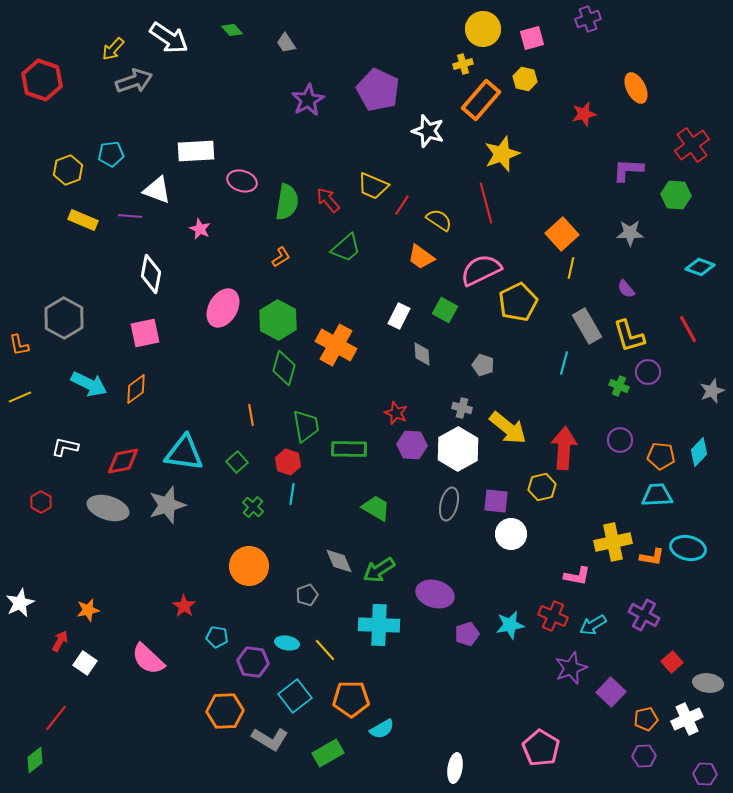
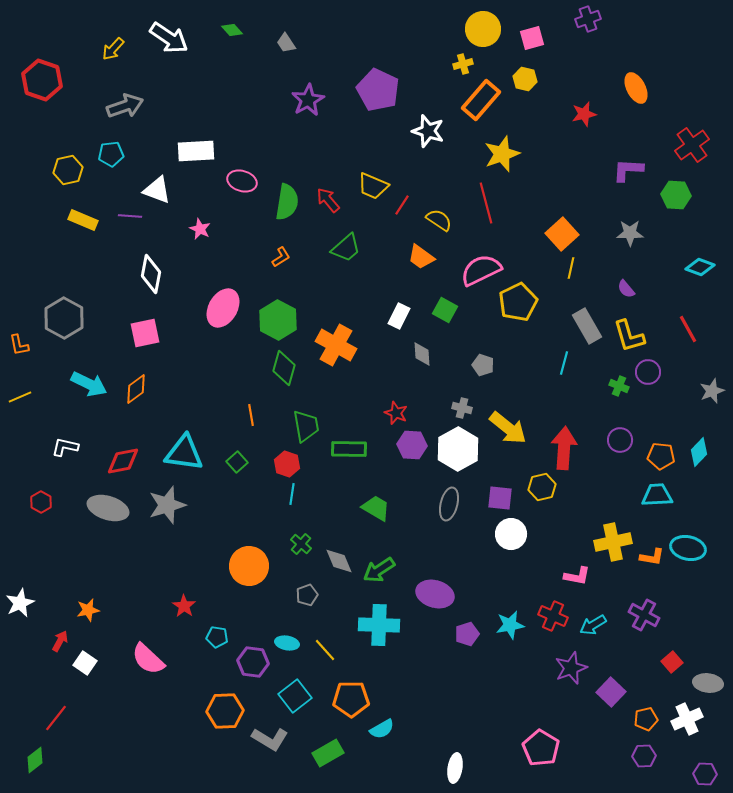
gray arrow at (134, 81): moved 9 px left, 25 px down
yellow hexagon at (68, 170): rotated 8 degrees clockwise
red hexagon at (288, 462): moved 1 px left, 2 px down
purple square at (496, 501): moved 4 px right, 3 px up
green cross at (253, 507): moved 48 px right, 37 px down
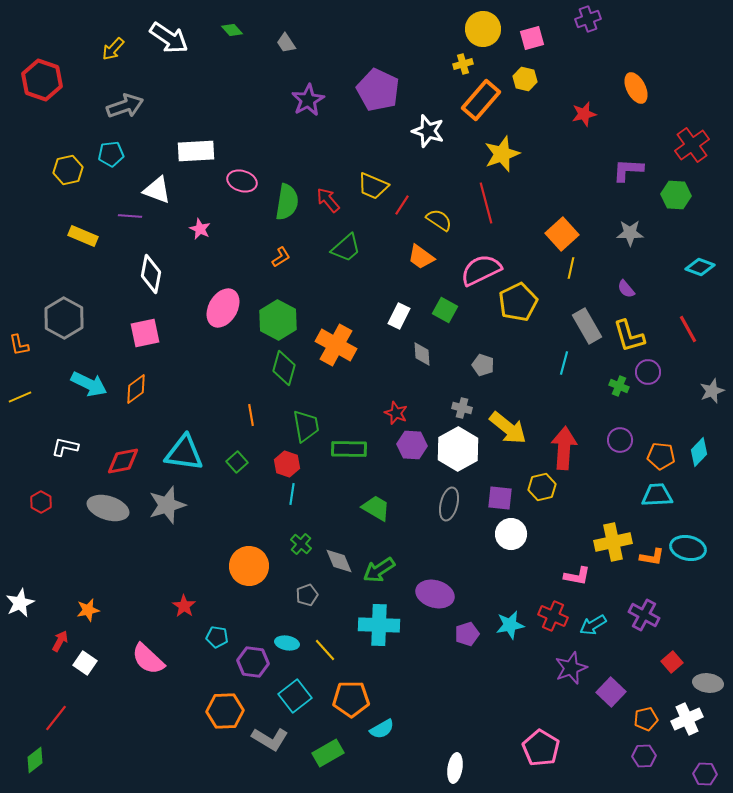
yellow rectangle at (83, 220): moved 16 px down
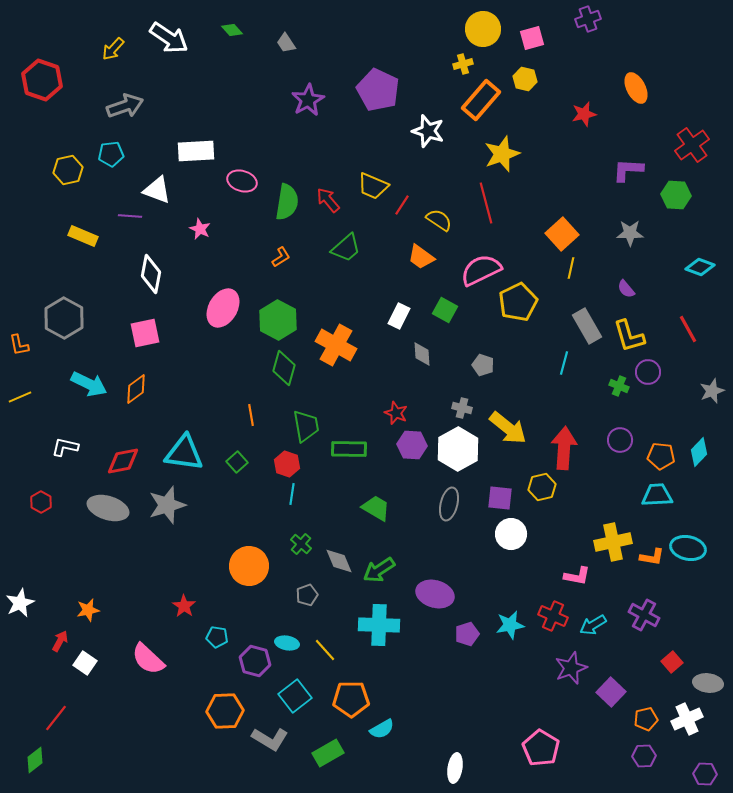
purple hexagon at (253, 662): moved 2 px right, 1 px up; rotated 8 degrees clockwise
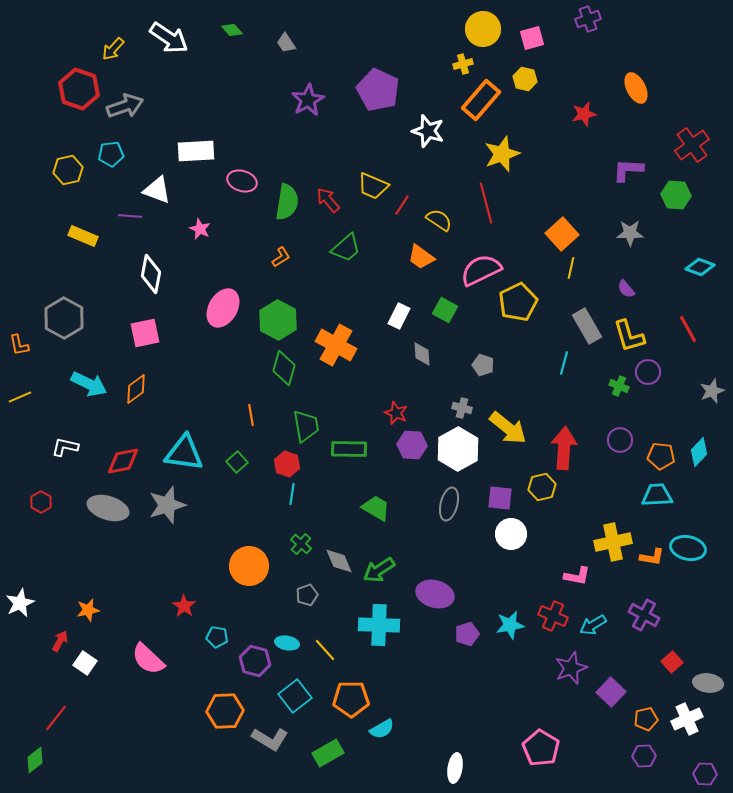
red hexagon at (42, 80): moved 37 px right, 9 px down
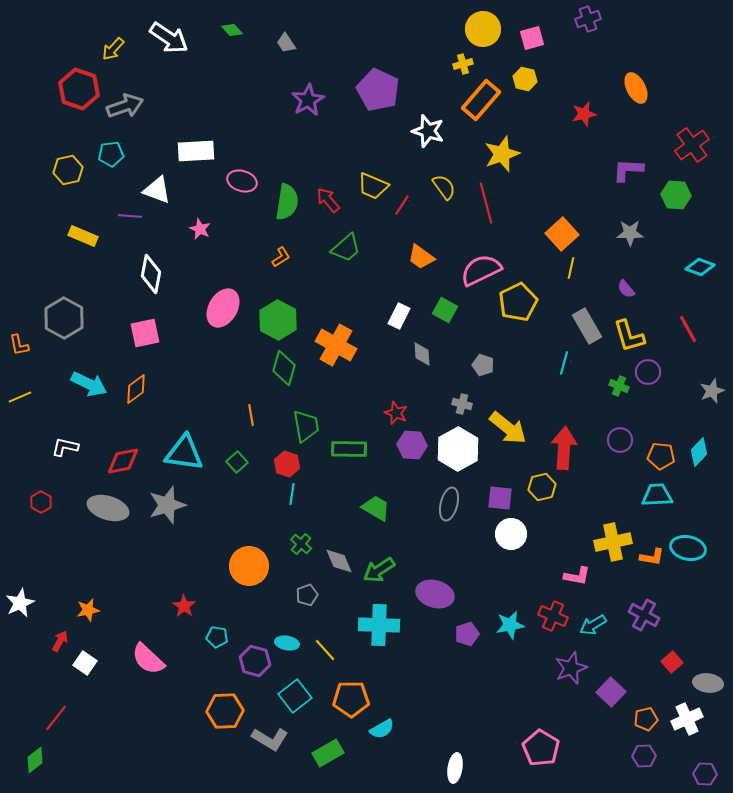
yellow semicircle at (439, 220): moved 5 px right, 33 px up; rotated 20 degrees clockwise
gray cross at (462, 408): moved 4 px up
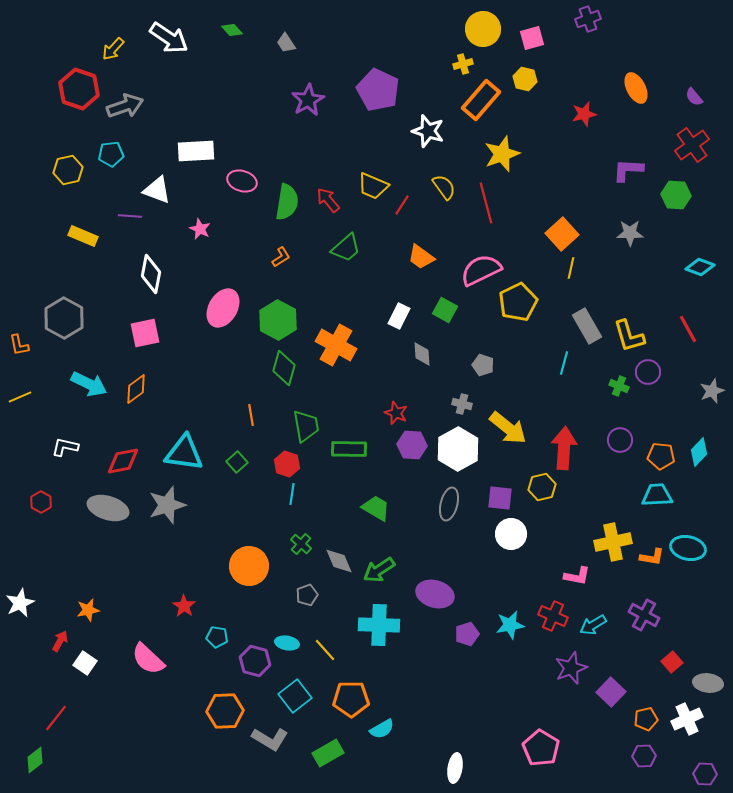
purple semicircle at (626, 289): moved 68 px right, 192 px up
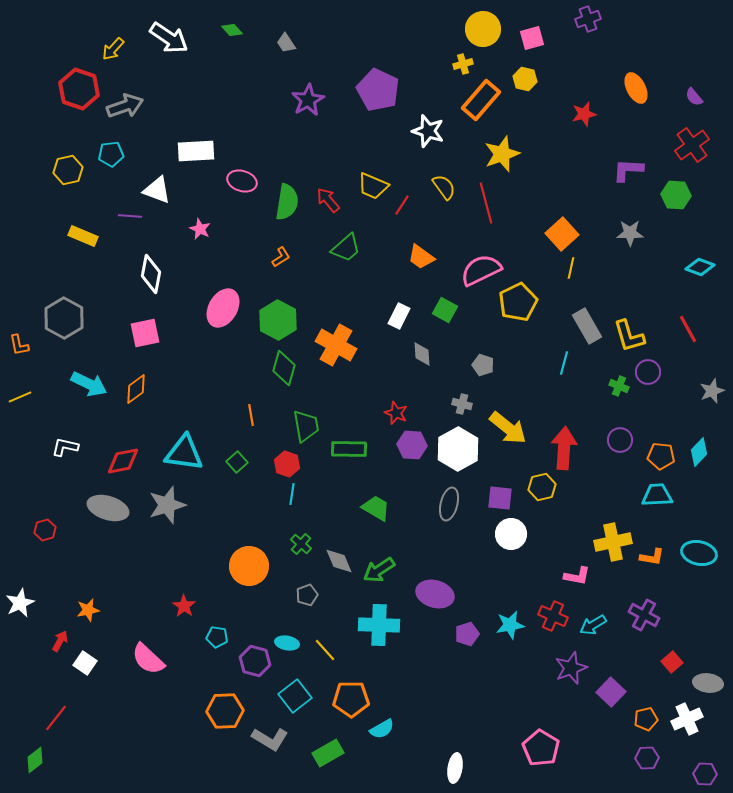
red hexagon at (41, 502): moved 4 px right, 28 px down; rotated 15 degrees clockwise
cyan ellipse at (688, 548): moved 11 px right, 5 px down
purple hexagon at (644, 756): moved 3 px right, 2 px down
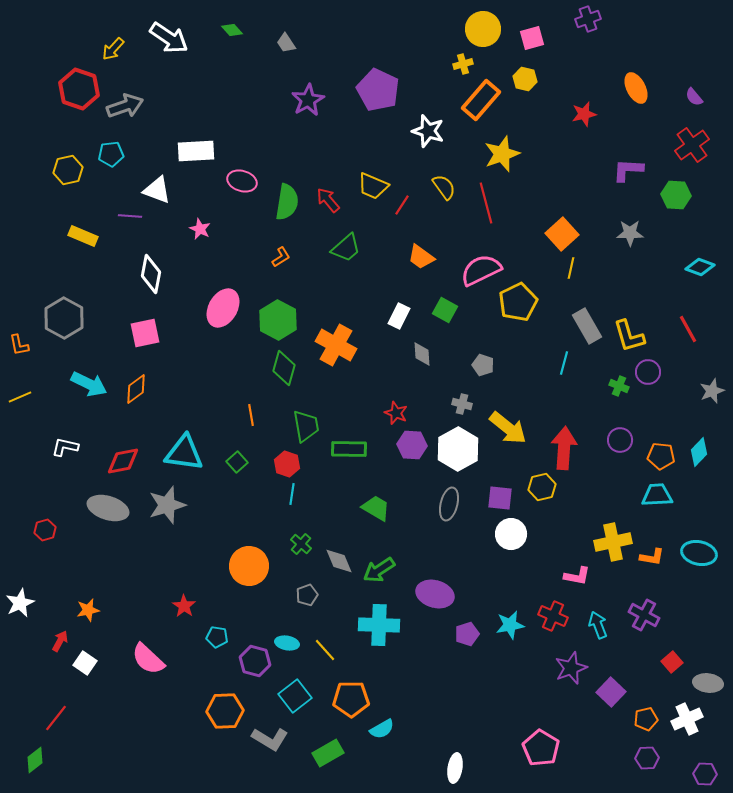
cyan arrow at (593, 625): moved 5 px right; rotated 100 degrees clockwise
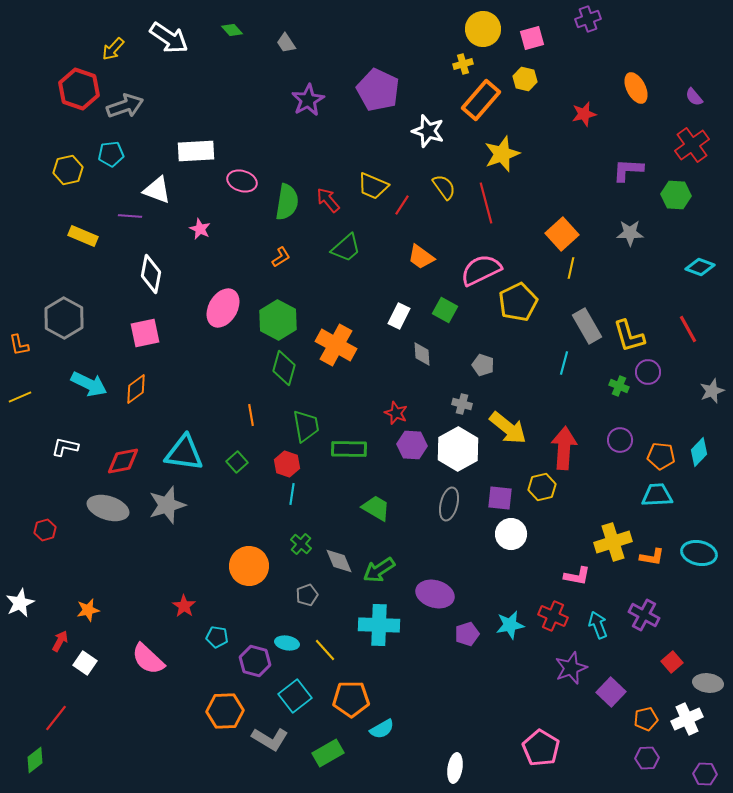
yellow cross at (613, 542): rotated 6 degrees counterclockwise
